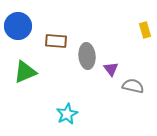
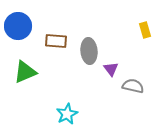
gray ellipse: moved 2 px right, 5 px up
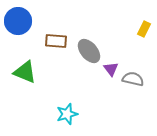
blue circle: moved 5 px up
yellow rectangle: moved 1 px left, 1 px up; rotated 42 degrees clockwise
gray ellipse: rotated 35 degrees counterclockwise
green triangle: rotated 45 degrees clockwise
gray semicircle: moved 7 px up
cyan star: rotated 10 degrees clockwise
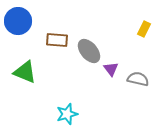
brown rectangle: moved 1 px right, 1 px up
gray semicircle: moved 5 px right
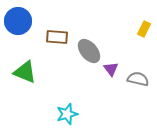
brown rectangle: moved 3 px up
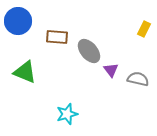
purple triangle: moved 1 px down
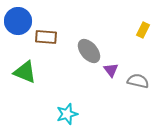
yellow rectangle: moved 1 px left, 1 px down
brown rectangle: moved 11 px left
gray semicircle: moved 2 px down
